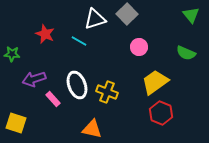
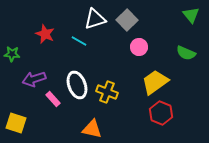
gray square: moved 6 px down
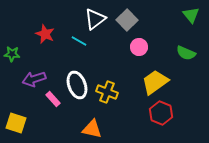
white triangle: rotated 20 degrees counterclockwise
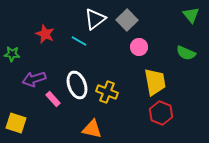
yellow trapezoid: rotated 116 degrees clockwise
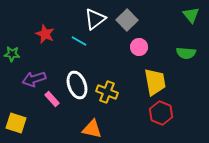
green semicircle: rotated 18 degrees counterclockwise
pink rectangle: moved 1 px left
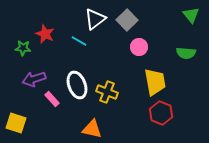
green star: moved 11 px right, 6 px up
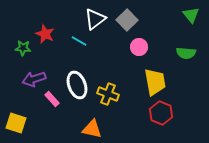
yellow cross: moved 1 px right, 2 px down
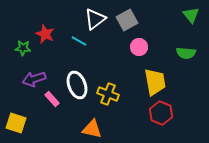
gray square: rotated 15 degrees clockwise
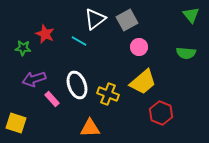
yellow trapezoid: moved 12 px left; rotated 60 degrees clockwise
orange triangle: moved 2 px left, 1 px up; rotated 15 degrees counterclockwise
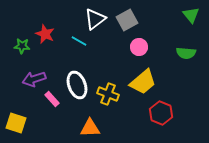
green star: moved 1 px left, 2 px up
